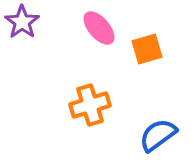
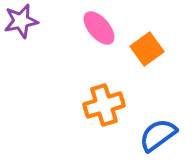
purple star: moved 1 px left, 1 px up; rotated 24 degrees clockwise
orange square: rotated 20 degrees counterclockwise
orange cross: moved 14 px right
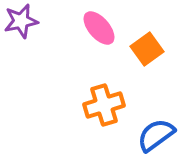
blue semicircle: moved 2 px left
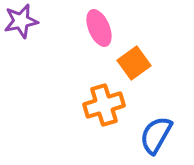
pink ellipse: rotated 18 degrees clockwise
orange square: moved 13 px left, 14 px down
blue semicircle: rotated 24 degrees counterclockwise
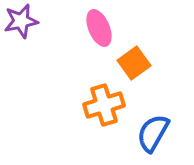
blue semicircle: moved 3 px left, 2 px up
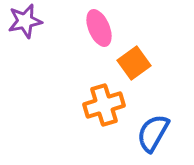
purple star: moved 4 px right
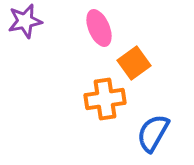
orange cross: moved 1 px right, 6 px up; rotated 9 degrees clockwise
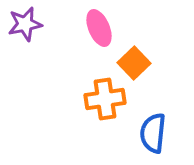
purple star: moved 3 px down
orange square: rotated 8 degrees counterclockwise
blue semicircle: rotated 24 degrees counterclockwise
